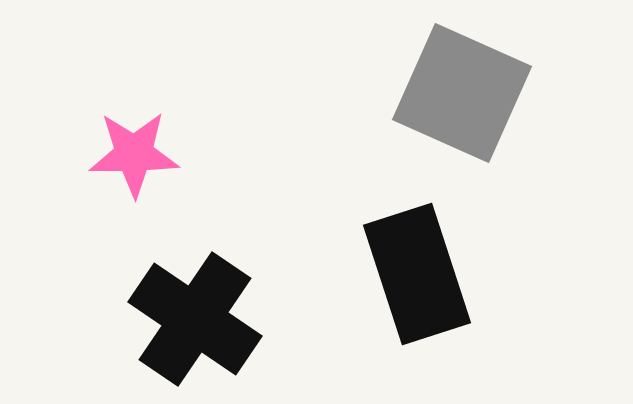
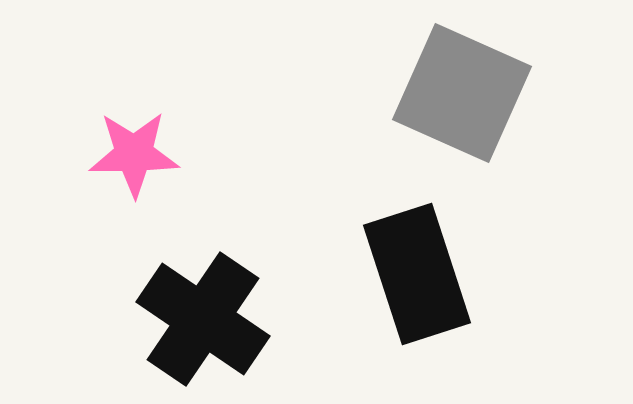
black cross: moved 8 px right
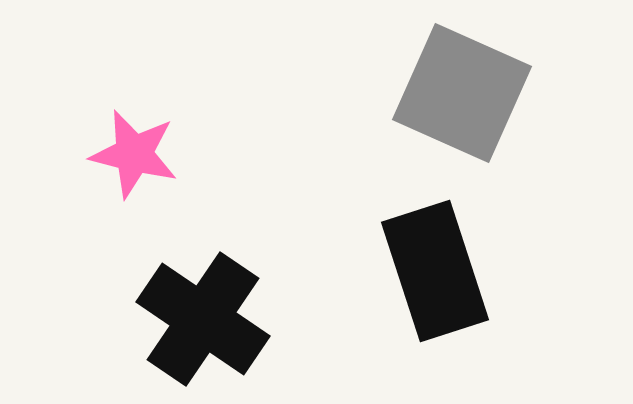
pink star: rotated 14 degrees clockwise
black rectangle: moved 18 px right, 3 px up
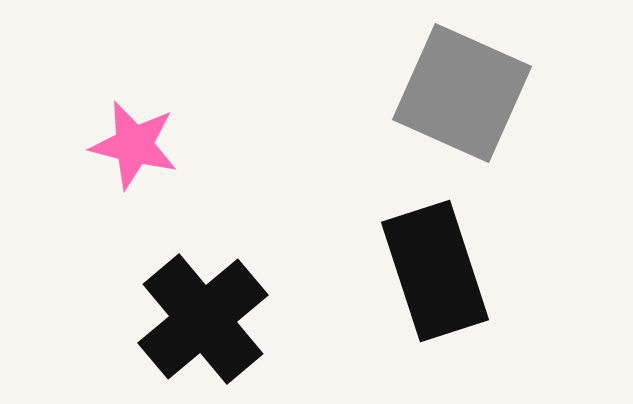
pink star: moved 9 px up
black cross: rotated 16 degrees clockwise
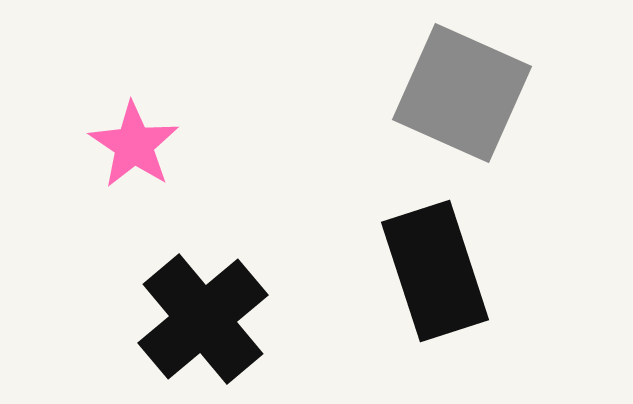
pink star: rotated 20 degrees clockwise
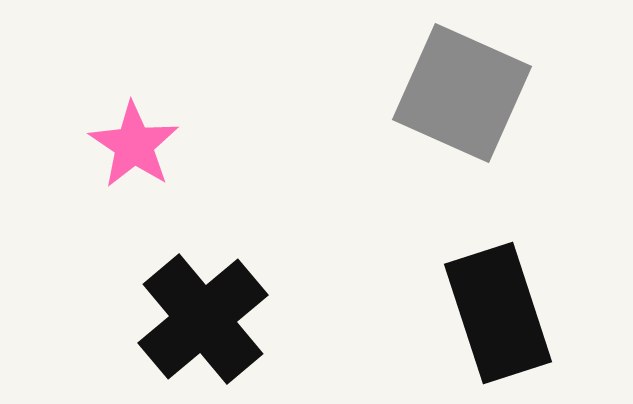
black rectangle: moved 63 px right, 42 px down
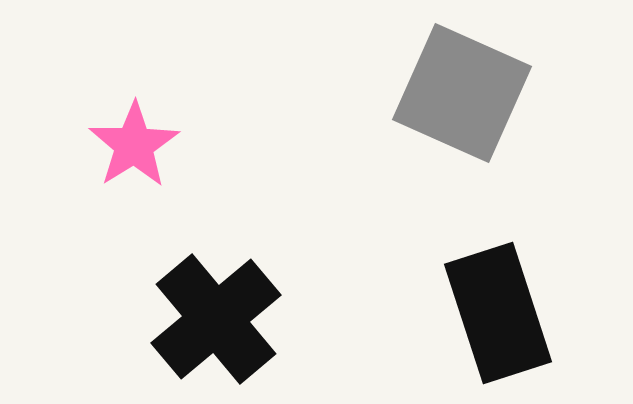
pink star: rotated 6 degrees clockwise
black cross: moved 13 px right
